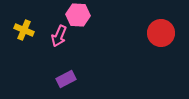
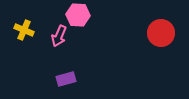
purple rectangle: rotated 12 degrees clockwise
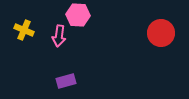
pink arrow: rotated 15 degrees counterclockwise
purple rectangle: moved 2 px down
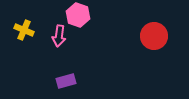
pink hexagon: rotated 15 degrees clockwise
red circle: moved 7 px left, 3 px down
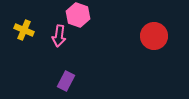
purple rectangle: rotated 48 degrees counterclockwise
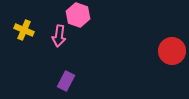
red circle: moved 18 px right, 15 px down
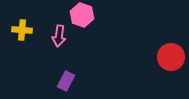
pink hexagon: moved 4 px right
yellow cross: moved 2 px left; rotated 18 degrees counterclockwise
red circle: moved 1 px left, 6 px down
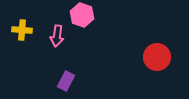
pink arrow: moved 2 px left
red circle: moved 14 px left
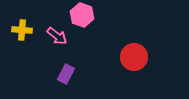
pink arrow: rotated 60 degrees counterclockwise
red circle: moved 23 px left
purple rectangle: moved 7 px up
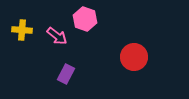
pink hexagon: moved 3 px right, 4 px down
